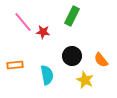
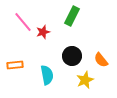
red star: rotated 24 degrees counterclockwise
yellow star: rotated 24 degrees clockwise
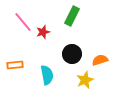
black circle: moved 2 px up
orange semicircle: moved 1 px left; rotated 112 degrees clockwise
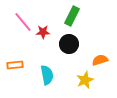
red star: rotated 16 degrees clockwise
black circle: moved 3 px left, 10 px up
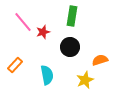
green rectangle: rotated 18 degrees counterclockwise
red star: rotated 16 degrees counterclockwise
black circle: moved 1 px right, 3 px down
orange rectangle: rotated 42 degrees counterclockwise
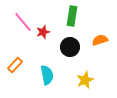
orange semicircle: moved 20 px up
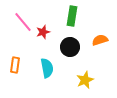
orange rectangle: rotated 35 degrees counterclockwise
cyan semicircle: moved 7 px up
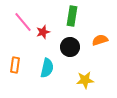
cyan semicircle: rotated 24 degrees clockwise
yellow star: rotated 18 degrees clockwise
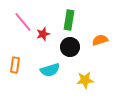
green rectangle: moved 3 px left, 4 px down
red star: moved 2 px down
cyan semicircle: moved 3 px right, 2 px down; rotated 60 degrees clockwise
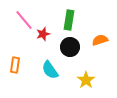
pink line: moved 1 px right, 2 px up
cyan semicircle: rotated 72 degrees clockwise
yellow star: moved 1 px right; rotated 30 degrees counterclockwise
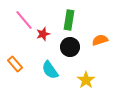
orange rectangle: moved 1 px up; rotated 49 degrees counterclockwise
